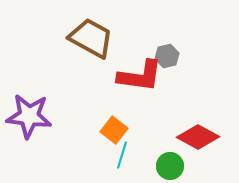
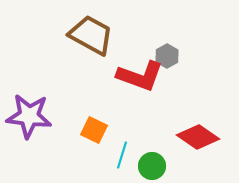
brown trapezoid: moved 3 px up
gray hexagon: rotated 15 degrees counterclockwise
red L-shape: rotated 12 degrees clockwise
orange square: moved 20 px left; rotated 12 degrees counterclockwise
red diamond: rotated 6 degrees clockwise
green circle: moved 18 px left
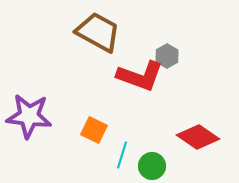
brown trapezoid: moved 7 px right, 3 px up
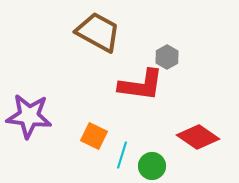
gray hexagon: moved 1 px down
red L-shape: moved 1 px right, 9 px down; rotated 12 degrees counterclockwise
orange square: moved 6 px down
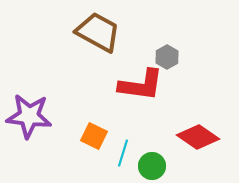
cyan line: moved 1 px right, 2 px up
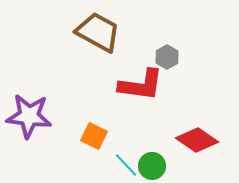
red diamond: moved 1 px left, 3 px down
cyan line: moved 3 px right, 12 px down; rotated 60 degrees counterclockwise
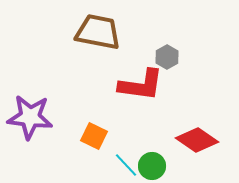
brown trapezoid: rotated 18 degrees counterclockwise
purple star: moved 1 px right, 1 px down
